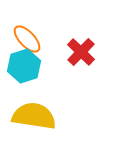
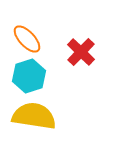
cyan hexagon: moved 5 px right, 10 px down
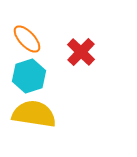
yellow semicircle: moved 2 px up
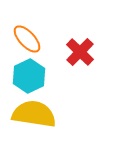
red cross: moved 1 px left
cyan hexagon: rotated 8 degrees counterclockwise
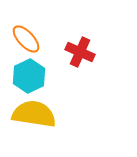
orange ellipse: moved 1 px left
red cross: rotated 20 degrees counterclockwise
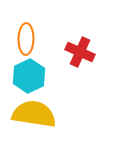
orange ellipse: rotated 44 degrees clockwise
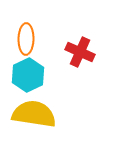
cyan hexagon: moved 1 px left, 1 px up
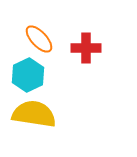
orange ellipse: moved 13 px right; rotated 44 degrees counterclockwise
red cross: moved 6 px right, 4 px up; rotated 24 degrees counterclockwise
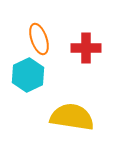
orange ellipse: rotated 24 degrees clockwise
yellow semicircle: moved 38 px right, 3 px down
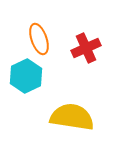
red cross: rotated 24 degrees counterclockwise
cyan hexagon: moved 2 px left, 1 px down
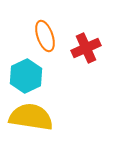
orange ellipse: moved 6 px right, 3 px up
yellow semicircle: moved 41 px left
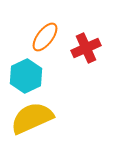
orange ellipse: moved 1 px down; rotated 56 degrees clockwise
yellow semicircle: moved 1 px right, 1 px down; rotated 33 degrees counterclockwise
